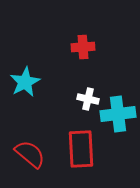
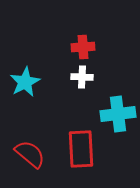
white cross: moved 6 px left, 22 px up; rotated 10 degrees counterclockwise
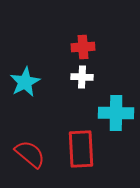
cyan cross: moved 2 px left, 1 px up; rotated 8 degrees clockwise
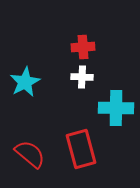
cyan cross: moved 5 px up
red rectangle: rotated 12 degrees counterclockwise
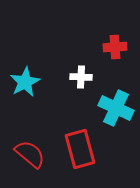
red cross: moved 32 px right
white cross: moved 1 px left
cyan cross: rotated 24 degrees clockwise
red rectangle: moved 1 px left
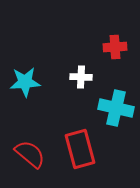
cyan star: rotated 24 degrees clockwise
cyan cross: rotated 12 degrees counterclockwise
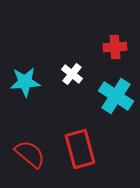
white cross: moved 9 px left, 3 px up; rotated 35 degrees clockwise
cyan cross: moved 12 px up; rotated 20 degrees clockwise
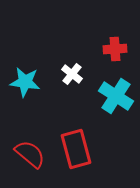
red cross: moved 2 px down
cyan star: rotated 12 degrees clockwise
red rectangle: moved 4 px left
